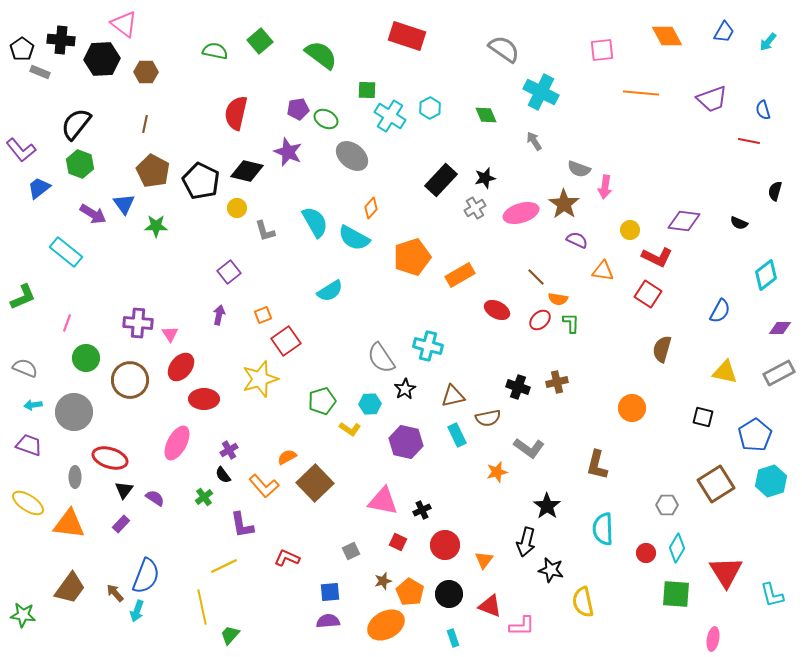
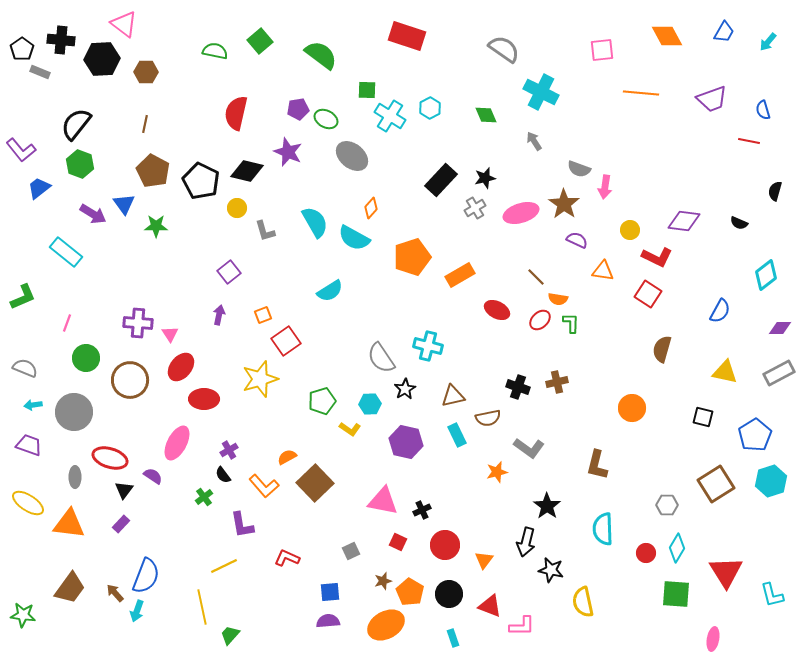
purple semicircle at (155, 498): moved 2 px left, 22 px up
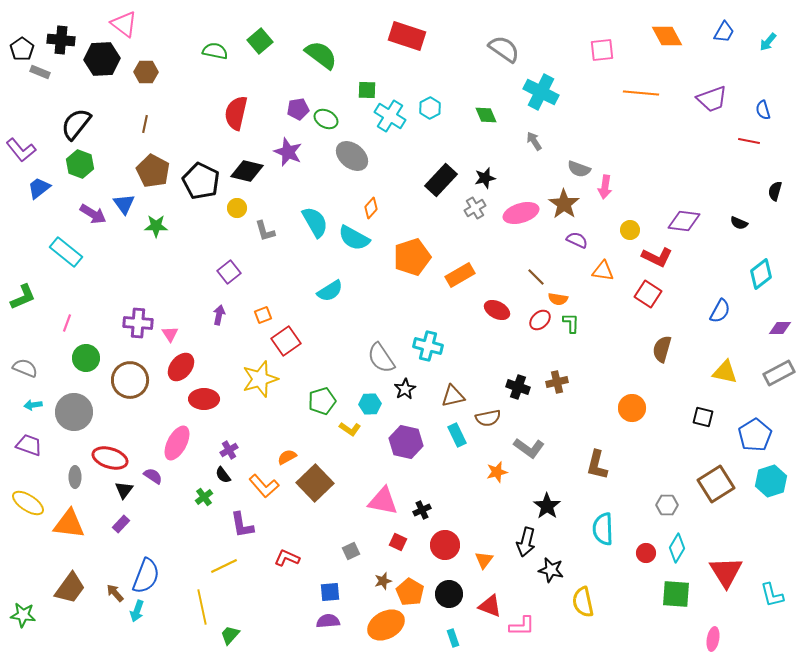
cyan diamond at (766, 275): moved 5 px left, 1 px up
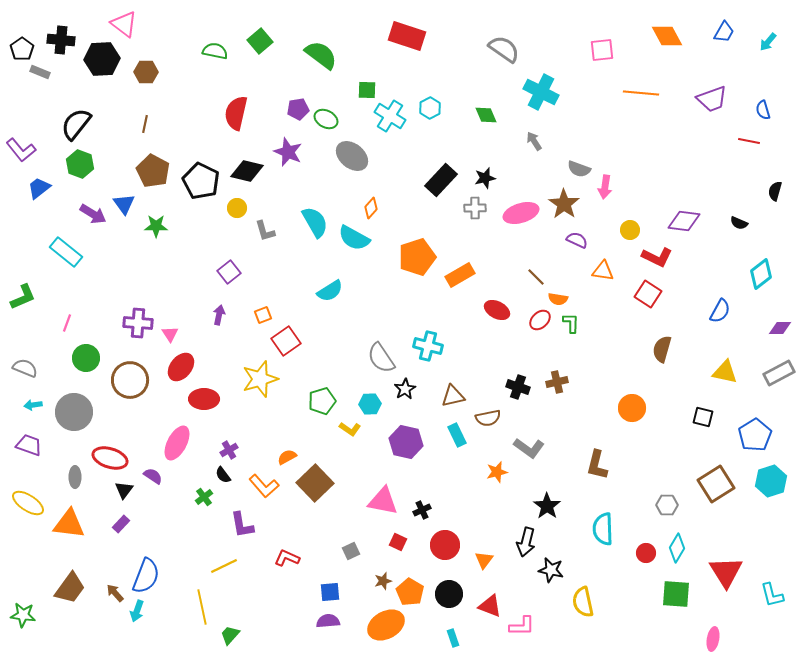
gray cross at (475, 208): rotated 30 degrees clockwise
orange pentagon at (412, 257): moved 5 px right
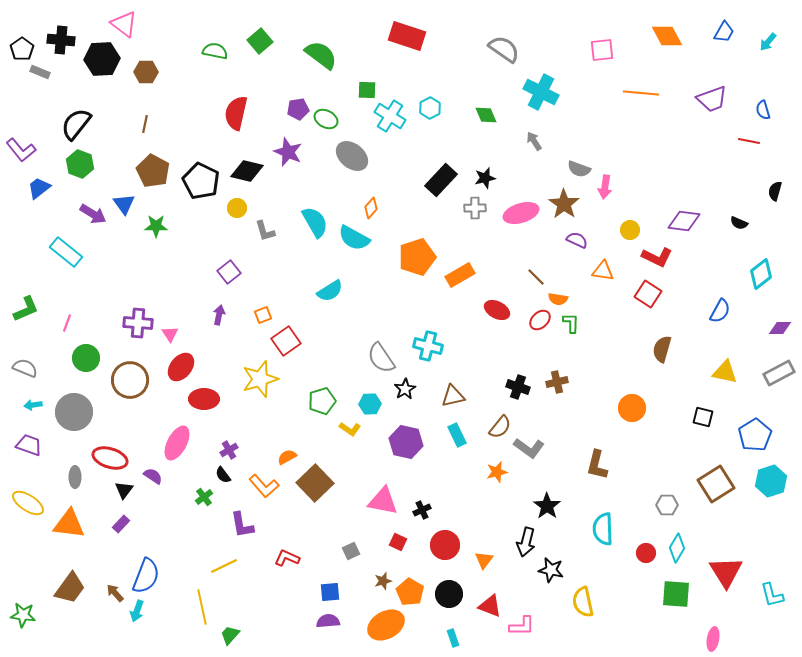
green L-shape at (23, 297): moved 3 px right, 12 px down
brown semicircle at (488, 418): moved 12 px right, 9 px down; rotated 40 degrees counterclockwise
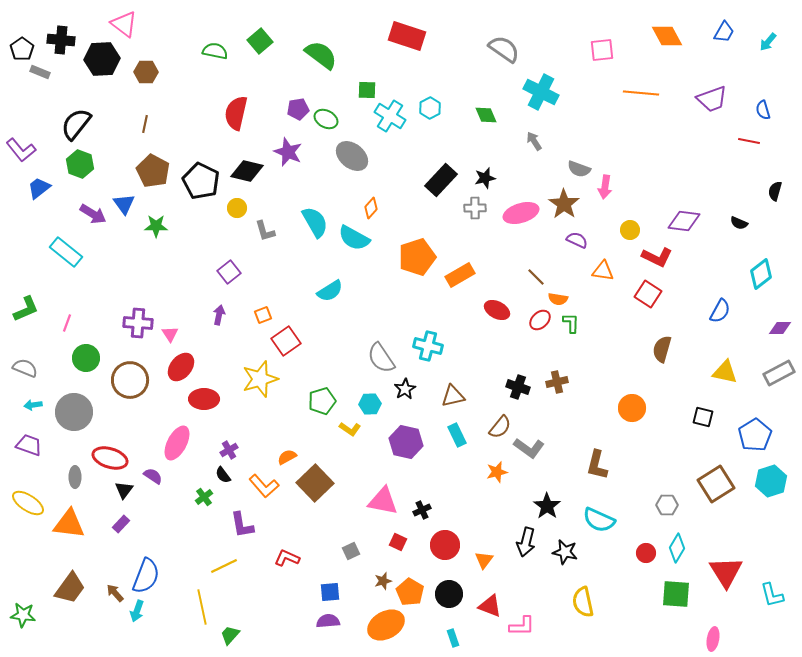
cyan semicircle at (603, 529): moved 4 px left, 9 px up; rotated 64 degrees counterclockwise
black star at (551, 570): moved 14 px right, 18 px up
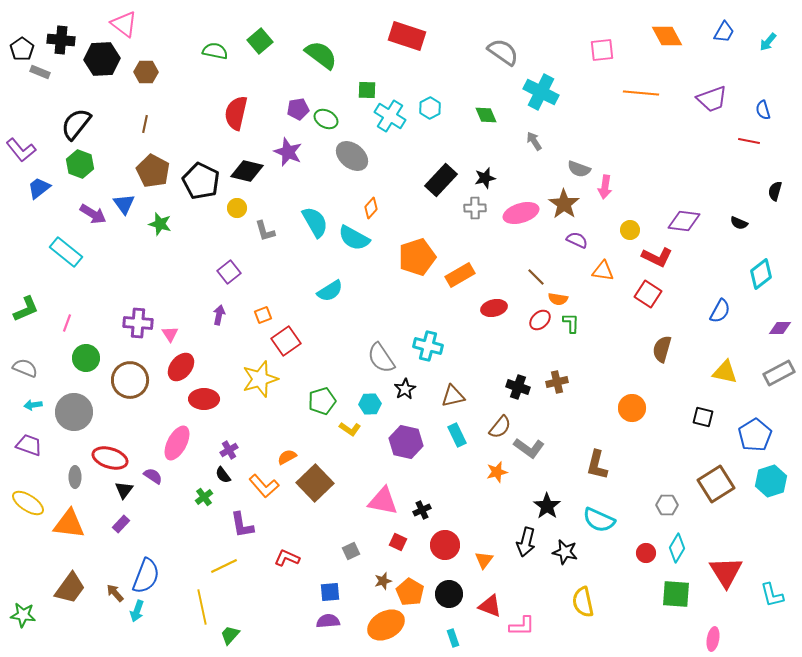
gray semicircle at (504, 49): moved 1 px left, 3 px down
green star at (156, 226): moved 4 px right, 2 px up; rotated 15 degrees clockwise
red ellipse at (497, 310): moved 3 px left, 2 px up; rotated 40 degrees counterclockwise
